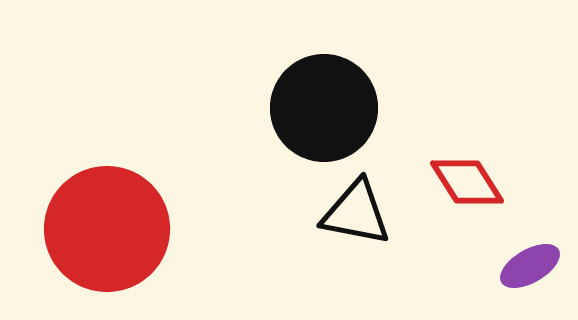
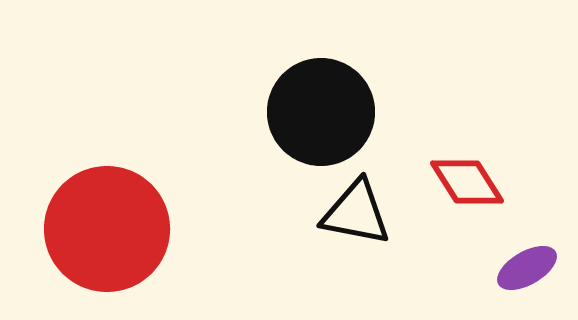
black circle: moved 3 px left, 4 px down
purple ellipse: moved 3 px left, 2 px down
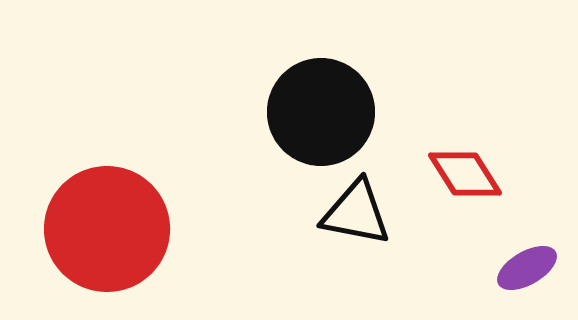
red diamond: moved 2 px left, 8 px up
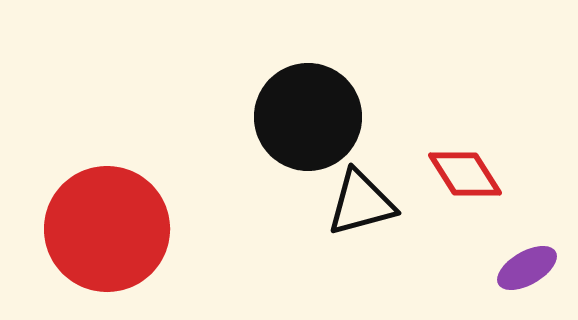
black circle: moved 13 px left, 5 px down
black triangle: moved 5 px right, 10 px up; rotated 26 degrees counterclockwise
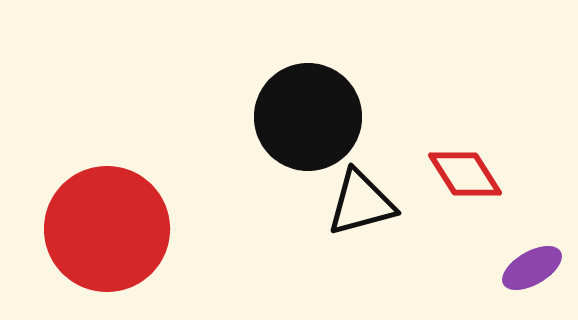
purple ellipse: moved 5 px right
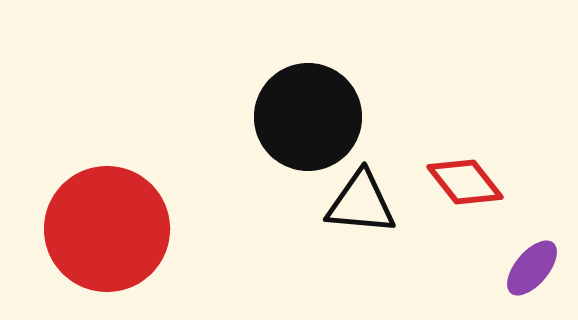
red diamond: moved 8 px down; rotated 6 degrees counterclockwise
black triangle: rotated 20 degrees clockwise
purple ellipse: rotated 20 degrees counterclockwise
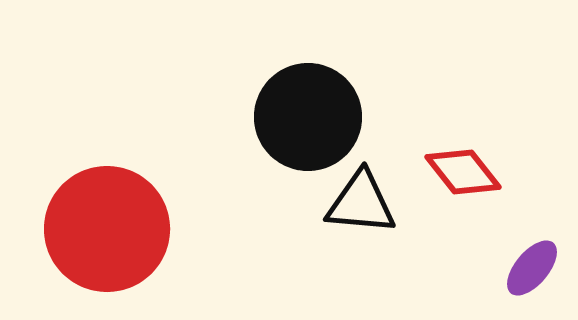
red diamond: moved 2 px left, 10 px up
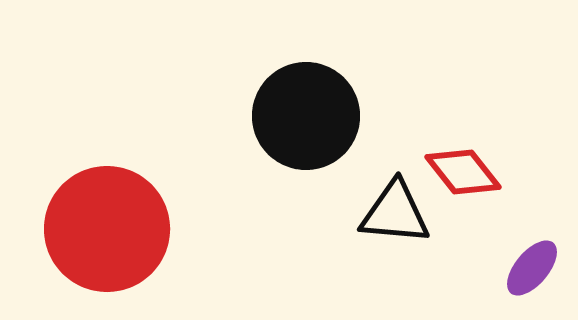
black circle: moved 2 px left, 1 px up
black triangle: moved 34 px right, 10 px down
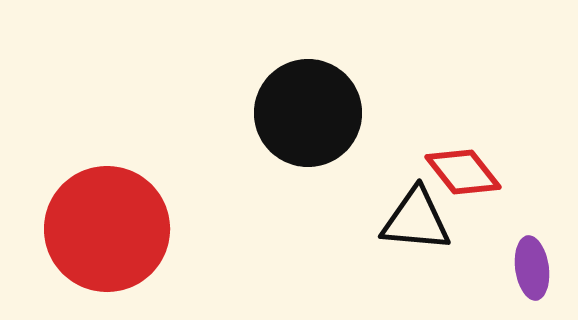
black circle: moved 2 px right, 3 px up
black triangle: moved 21 px right, 7 px down
purple ellipse: rotated 48 degrees counterclockwise
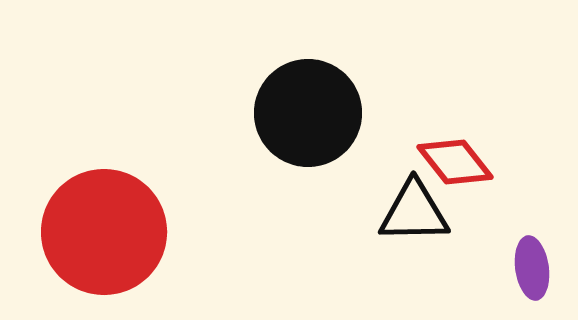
red diamond: moved 8 px left, 10 px up
black triangle: moved 2 px left, 8 px up; rotated 6 degrees counterclockwise
red circle: moved 3 px left, 3 px down
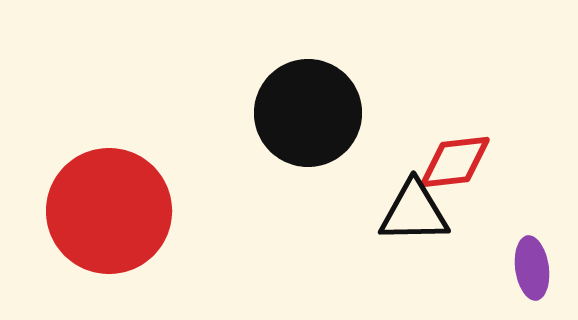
red diamond: rotated 58 degrees counterclockwise
red circle: moved 5 px right, 21 px up
